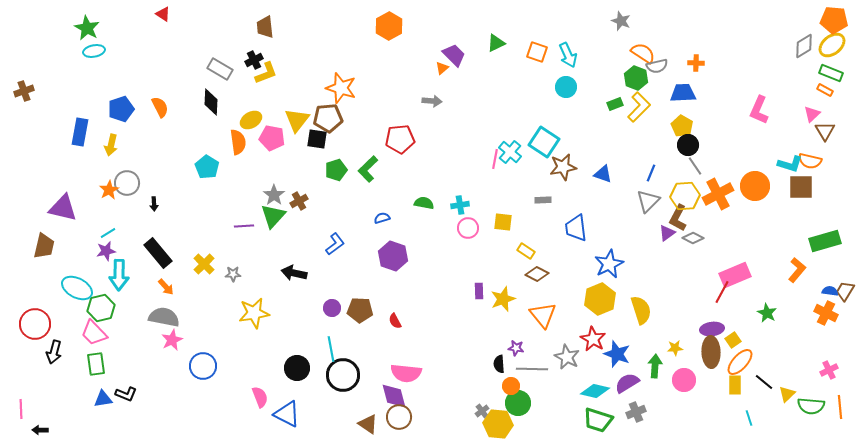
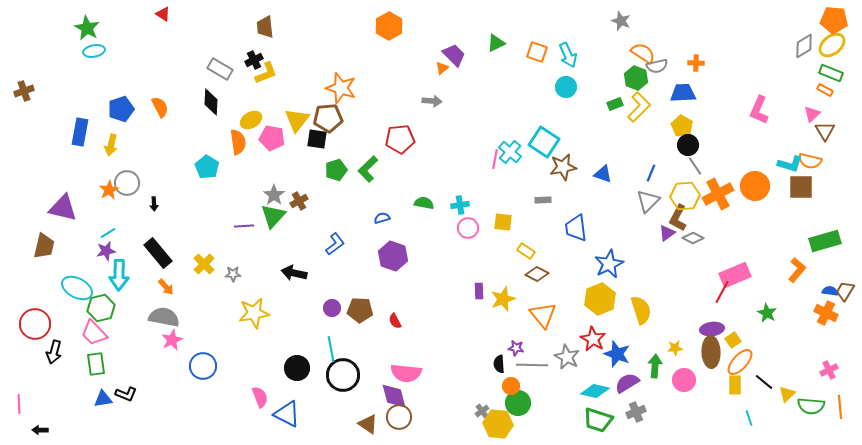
gray line at (532, 369): moved 4 px up
pink line at (21, 409): moved 2 px left, 5 px up
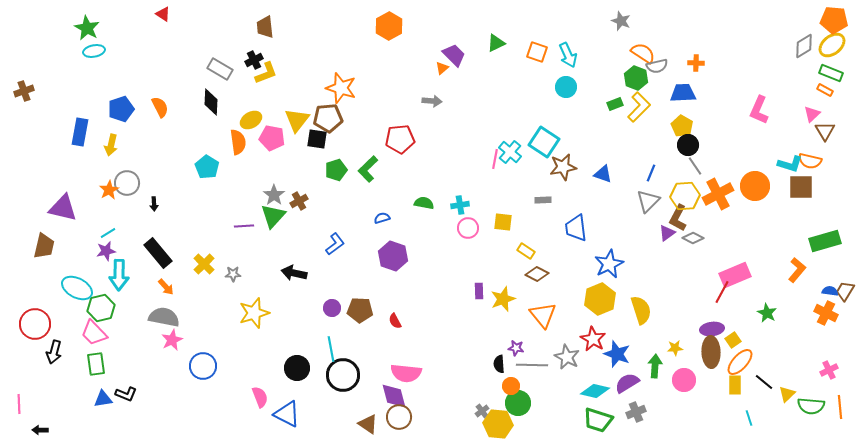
yellow star at (254, 313): rotated 8 degrees counterclockwise
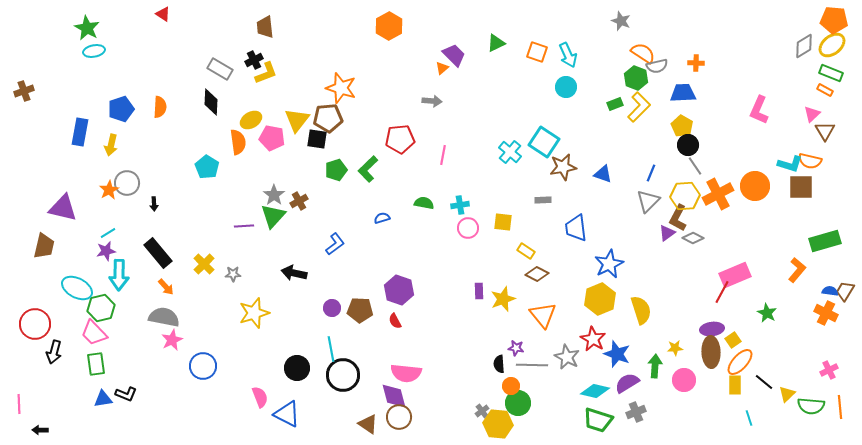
orange semicircle at (160, 107): rotated 30 degrees clockwise
pink line at (495, 159): moved 52 px left, 4 px up
purple hexagon at (393, 256): moved 6 px right, 34 px down
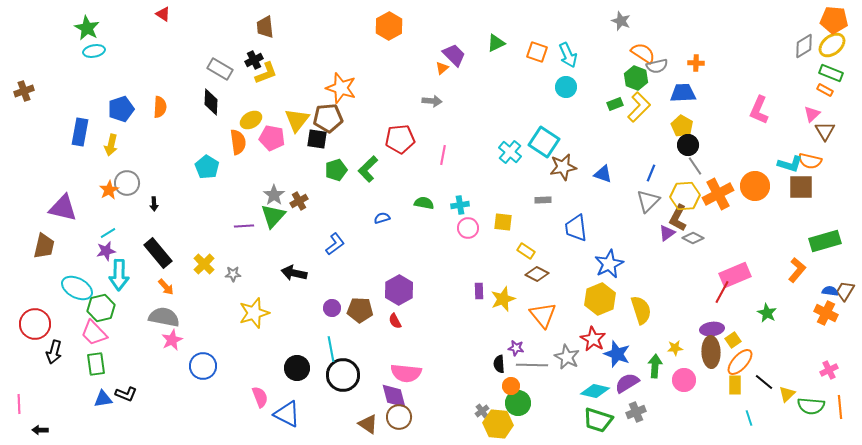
purple hexagon at (399, 290): rotated 12 degrees clockwise
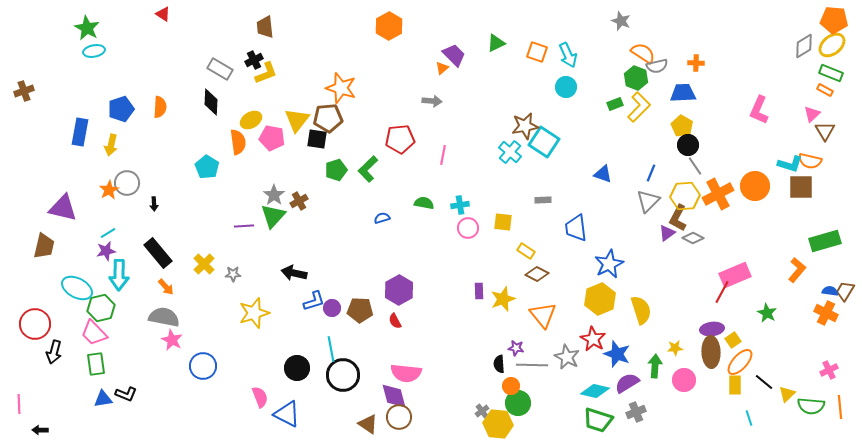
brown star at (563, 167): moved 38 px left, 41 px up
blue L-shape at (335, 244): moved 21 px left, 57 px down; rotated 20 degrees clockwise
pink star at (172, 340): rotated 20 degrees counterclockwise
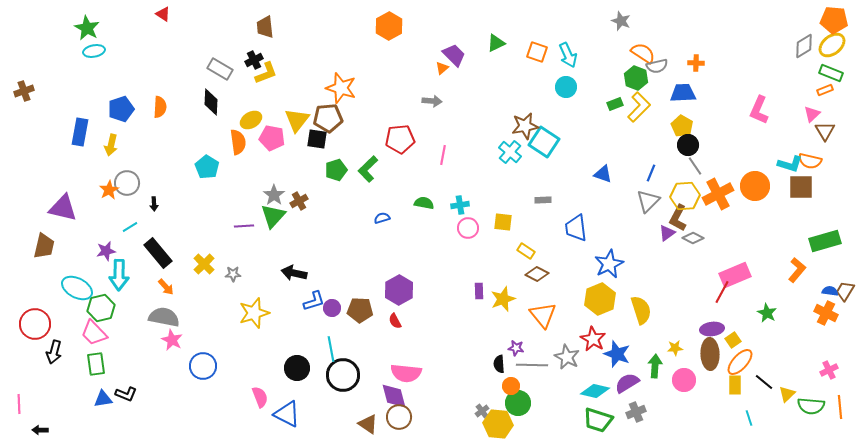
orange rectangle at (825, 90): rotated 49 degrees counterclockwise
cyan line at (108, 233): moved 22 px right, 6 px up
brown ellipse at (711, 352): moved 1 px left, 2 px down
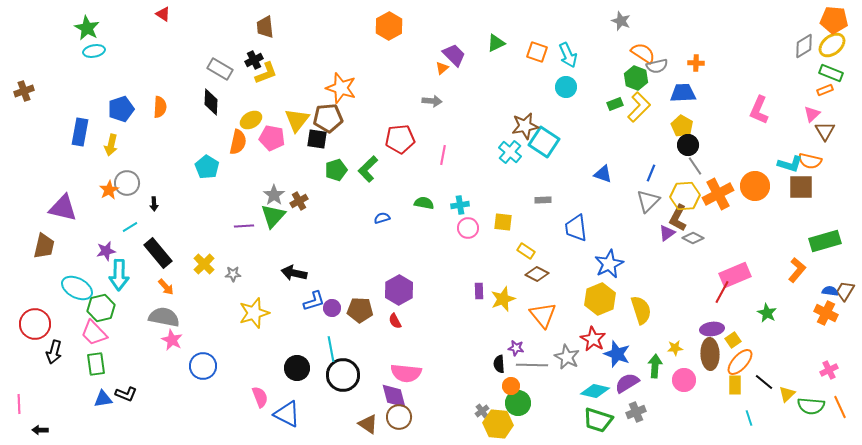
orange semicircle at (238, 142): rotated 20 degrees clockwise
orange line at (840, 407): rotated 20 degrees counterclockwise
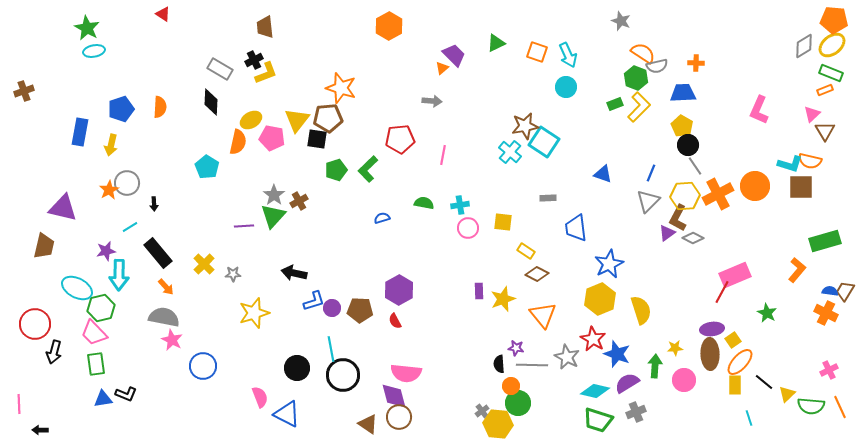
gray rectangle at (543, 200): moved 5 px right, 2 px up
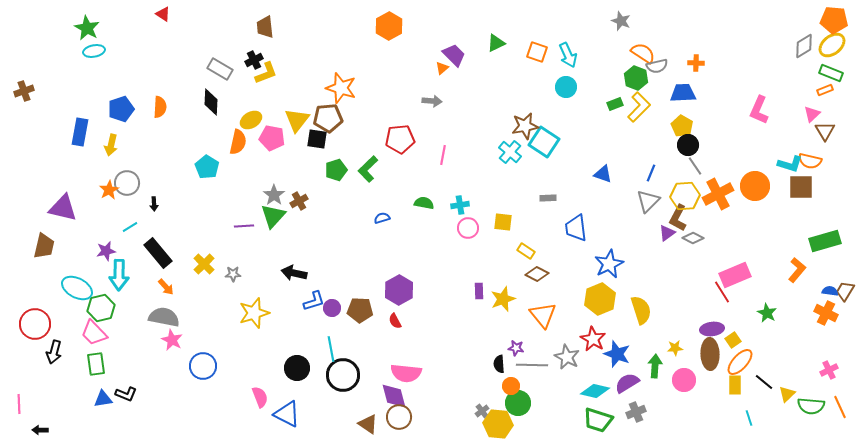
red line at (722, 292): rotated 60 degrees counterclockwise
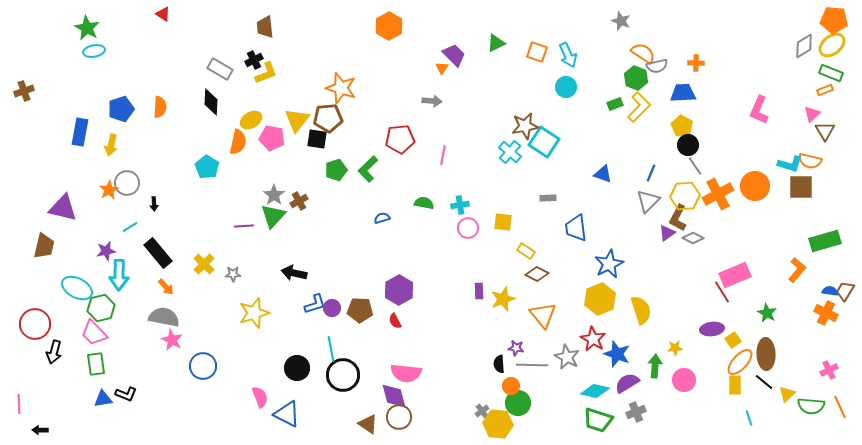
orange triangle at (442, 68): rotated 16 degrees counterclockwise
blue L-shape at (314, 301): moved 1 px right, 3 px down
brown ellipse at (710, 354): moved 56 px right
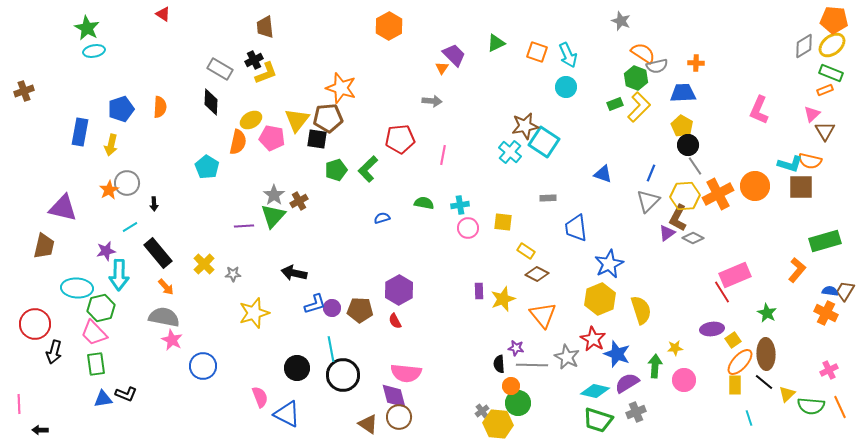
cyan ellipse at (77, 288): rotated 24 degrees counterclockwise
